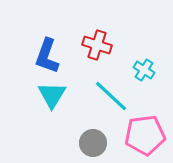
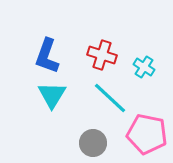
red cross: moved 5 px right, 10 px down
cyan cross: moved 3 px up
cyan line: moved 1 px left, 2 px down
pink pentagon: moved 2 px right, 1 px up; rotated 18 degrees clockwise
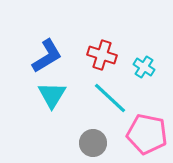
blue L-shape: rotated 141 degrees counterclockwise
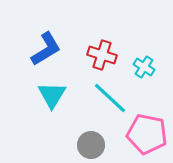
blue L-shape: moved 1 px left, 7 px up
gray circle: moved 2 px left, 2 px down
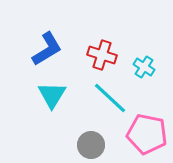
blue L-shape: moved 1 px right
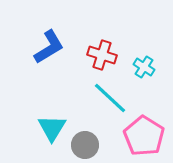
blue L-shape: moved 2 px right, 2 px up
cyan triangle: moved 33 px down
pink pentagon: moved 3 px left, 2 px down; rotated 21 degrees clockwise
gray circle: moved 6 px left
